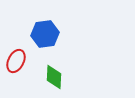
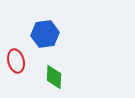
red ellipse: rotated 40 degrees counterclockwise
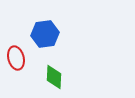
red ellipse: moved 3 px up
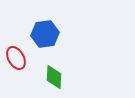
red ellipse: rotated 15 degrees counterclockwise
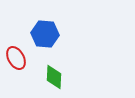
blue hexagon: rotated 12 degrees clockwise
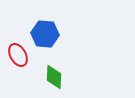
red ellipse: moved 2 px right, 3 px up
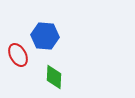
blue hexagon: moved 2 px down
